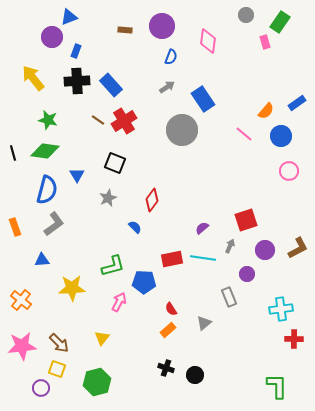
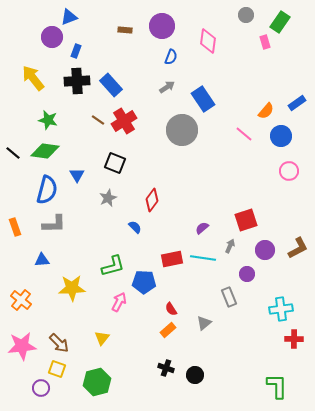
black line at (13, 153): rotated 35 degrees counterclockwise
gray L-shape at (54, 224): rotated 35 degrees clockwise
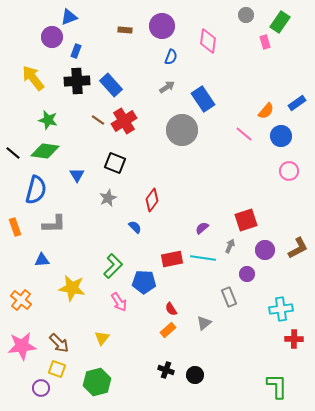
blue semicircle at (47, 190): moved 11 px left
green L-shape at (113, 266): rotated 30 degrees counterclockwise
yellow star at (72, 288): rotated 12 degrees clockwise
pink arrow at (119, 302): rotated 120 degrees clockwise
black cross at (166, 368): moved 2 px down
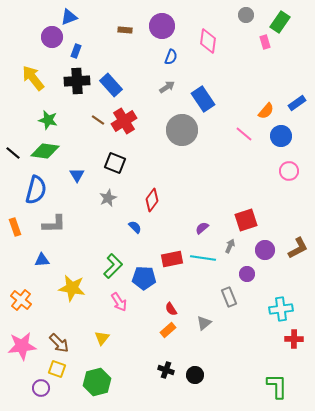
blue pentagon at (144, 282): moved 4 px up
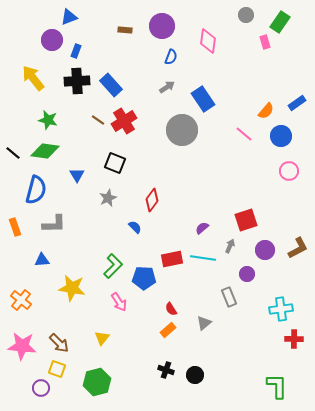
purple circle at (52, 37): moved 3 px down
pink star at (22, 346): rotated 12 degrees clockwise
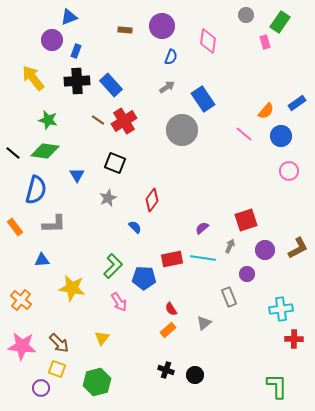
orange rectangle at (15, 227): rotated 18 degrees counterclockwise
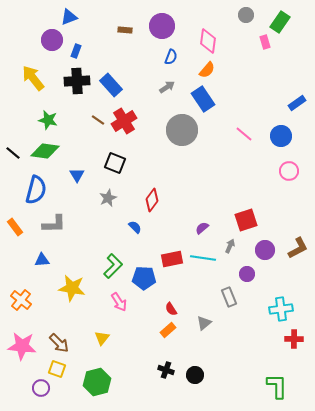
orange semicircle at (266, 111): moved 59 px left, 41 px up
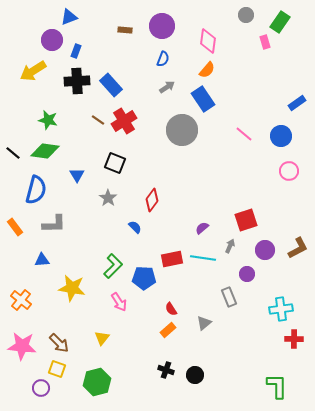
blue semicircle at (171, 57): moved 8 px left, 2 px down
yellow arrow at (33, 78): moved 7 px up; rotated 84 degrees counterclockwise
gray star at (108, 198): rotated 12 degrees counterclockwise
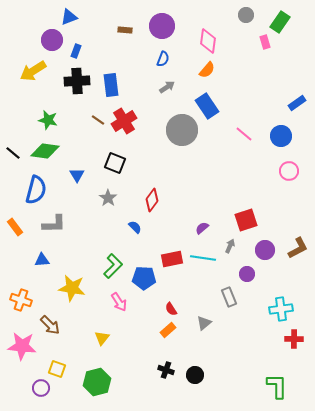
blue rectangle at (111, 85): rotated 35 degrees clockwise
blue rectangle at (203, 99): moved 4 px right, 7 px down
orange cross at (21, 300): rotated 20 degrees counterclockwise
brown arrow at (59, 343): moved 9 px left, 18 px up
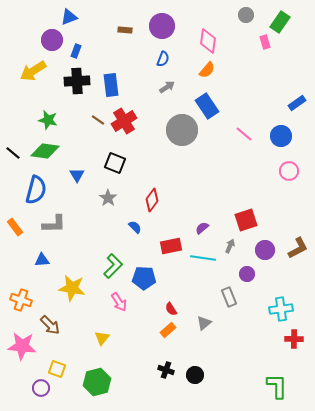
red rectangle at (172, 259): moved 1 px left, 13 px up
